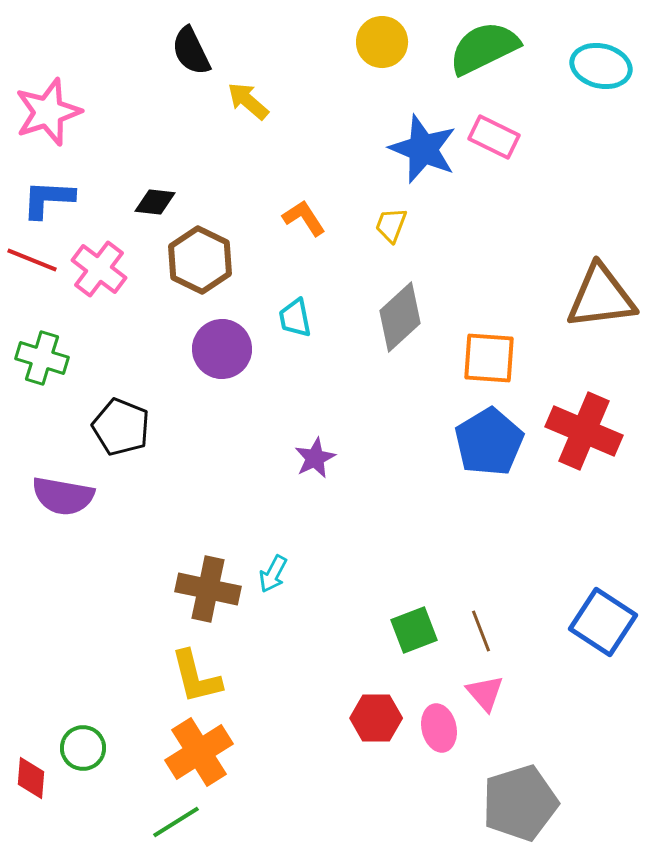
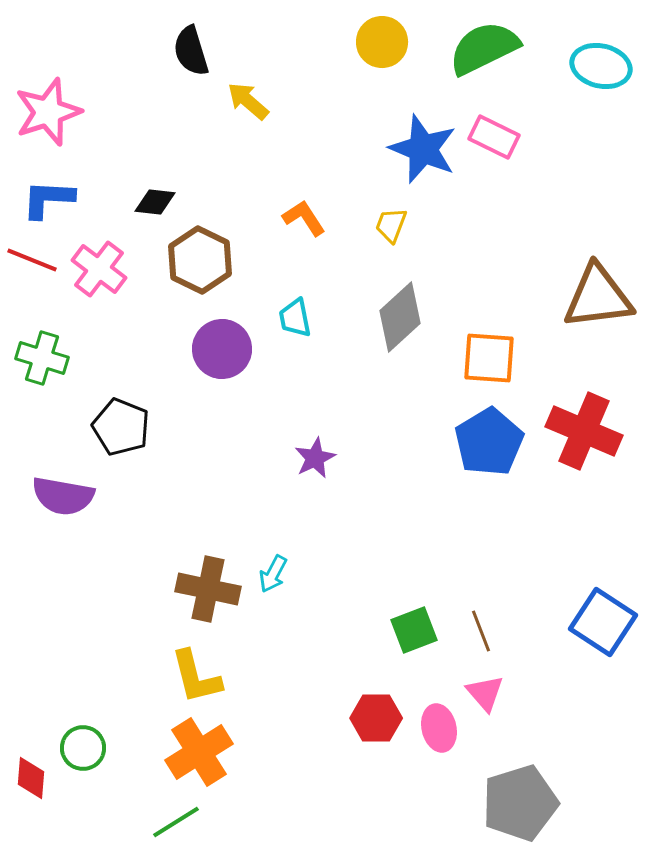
black semicircle: rotated 9 degrees clockwise
brown triangle: moved 3 px left
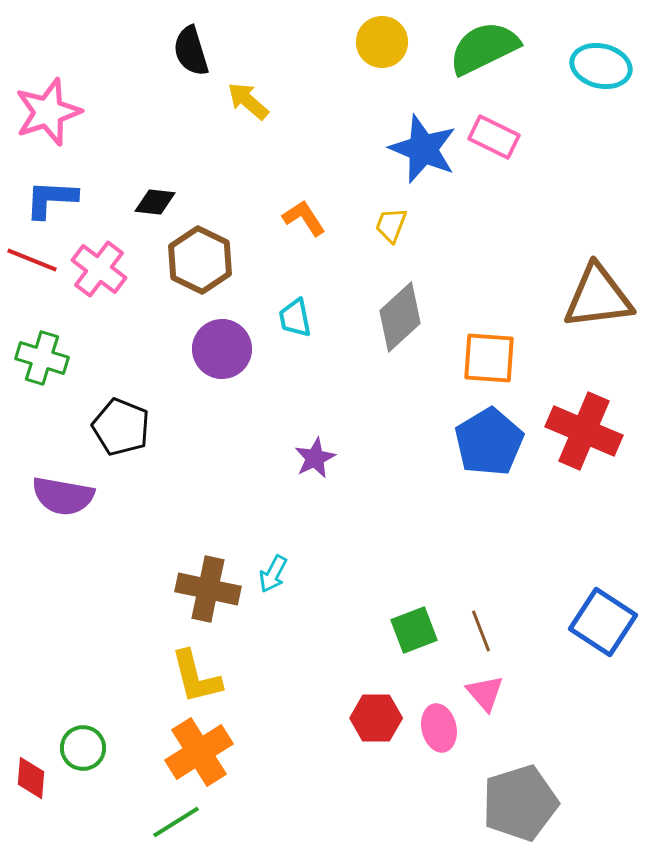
blue L-shape: moved 3 px right
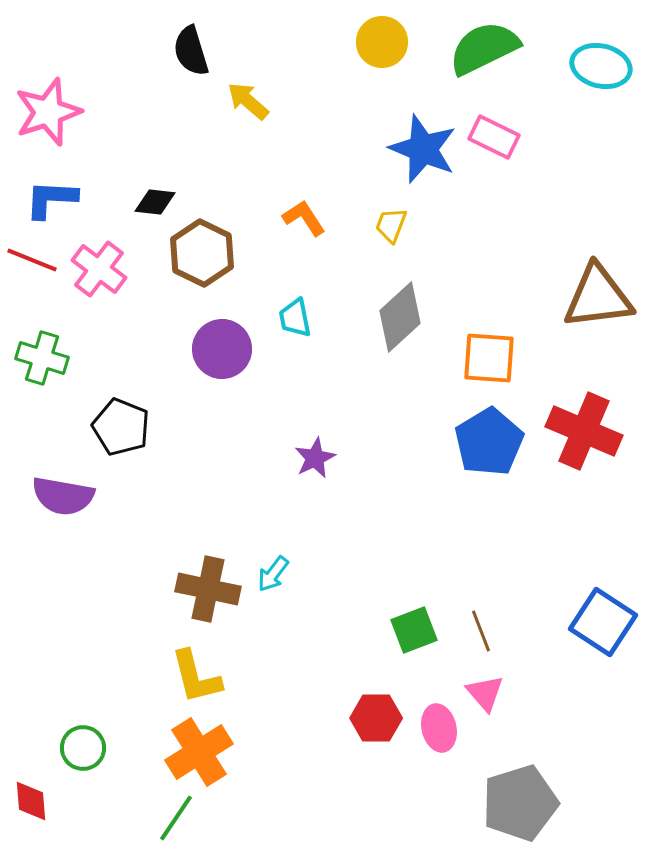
brown hexagon: moved 2 px right, 7 px up
cyan arrow: rotated 9 degrees clockwise
red diamond: moved 23 px down; rotated 9 degrees counterclockwise
green line: moved 4 px up; rotated 24 degrees counterclockwise
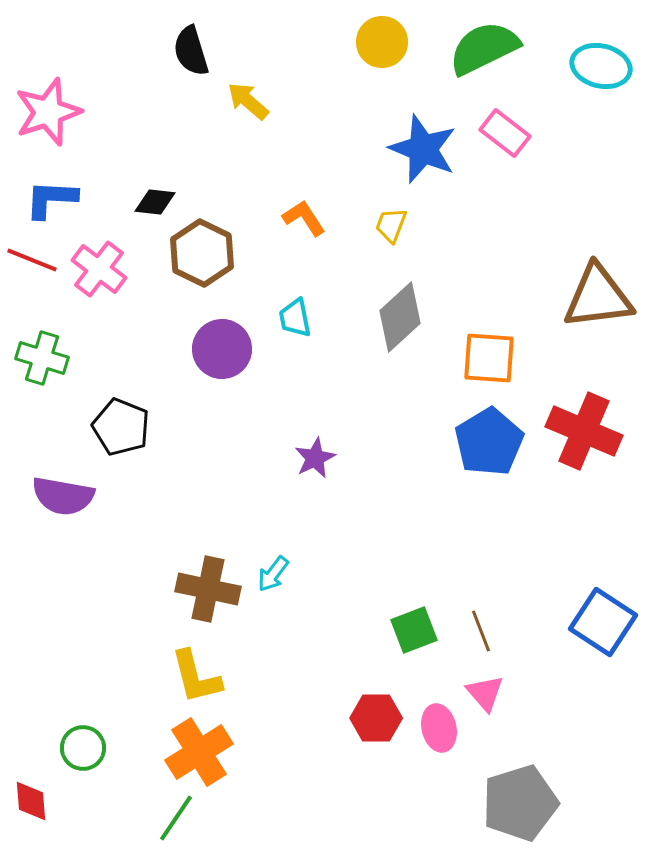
pink rectangle: moved 11 px right, 4 px up; rotated 12 degrees clockwise
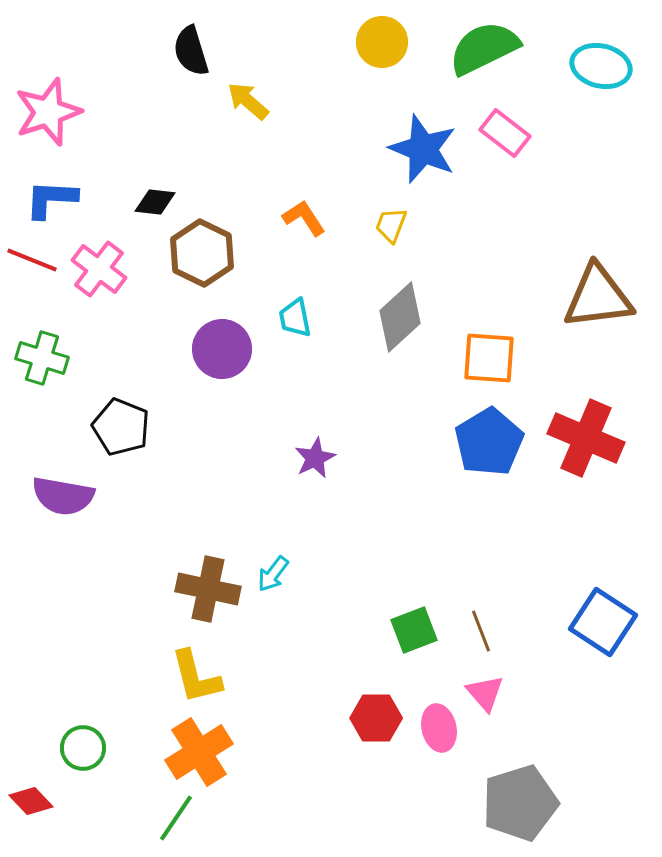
red cross: moved 2 px right, 7 px down
red diamond: rotated 39 degrees counterclockwise
